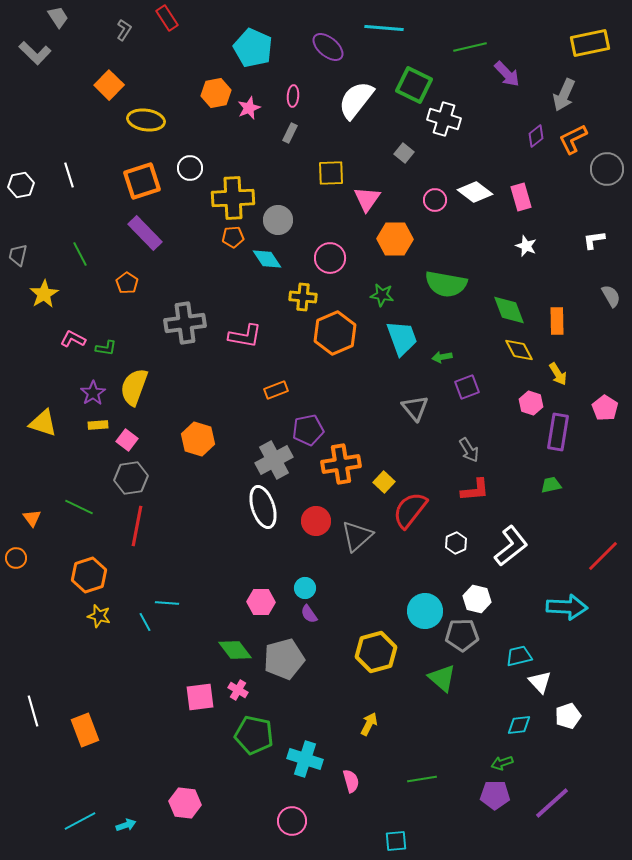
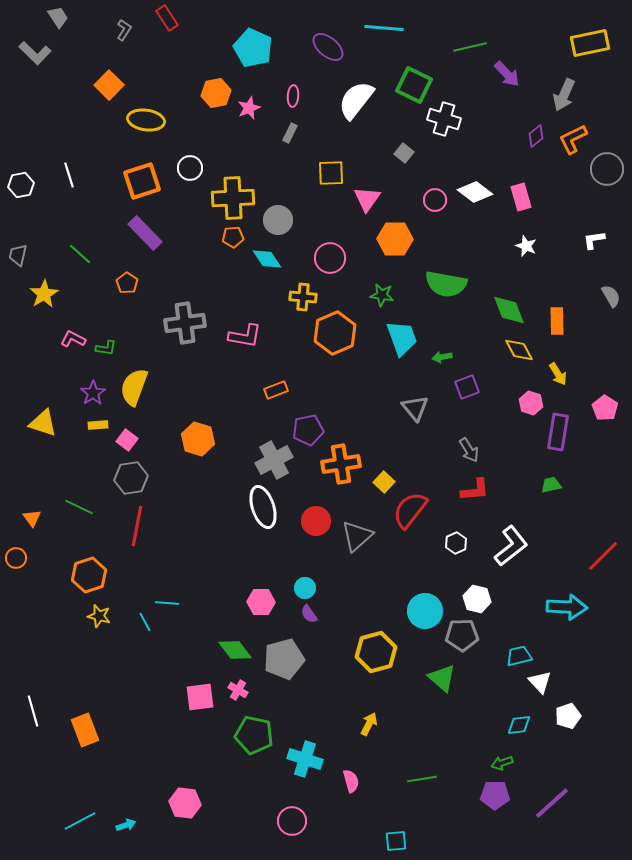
green line at (80, 254): rotated 20 degrees counterclockwise
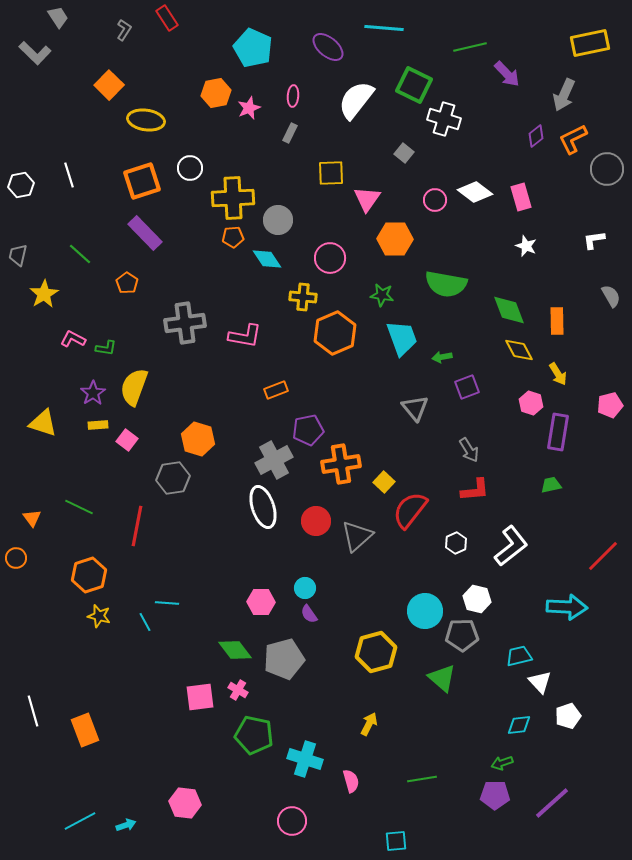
pink pentagon at (605, 408): moved 5 px right, 3 px up; rotated 25 degrees clockwise
gray hexagon at (131, 478): moved 42 px right
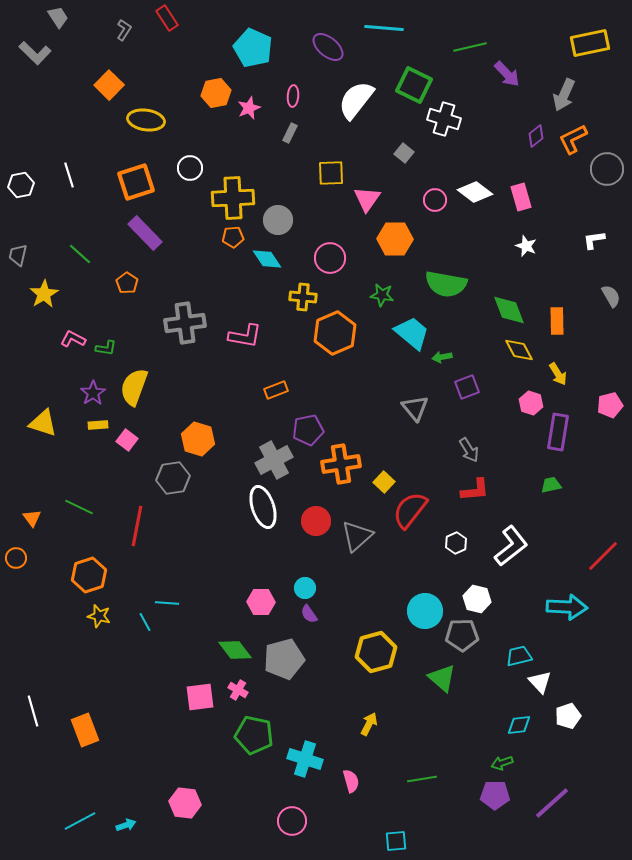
orange square at (142, 181): moved 6 px left, 1 px down
cyan trapezoid at (402, 338): moved 10 px right, 5 px up; rotated 30 degrees counterclockwise
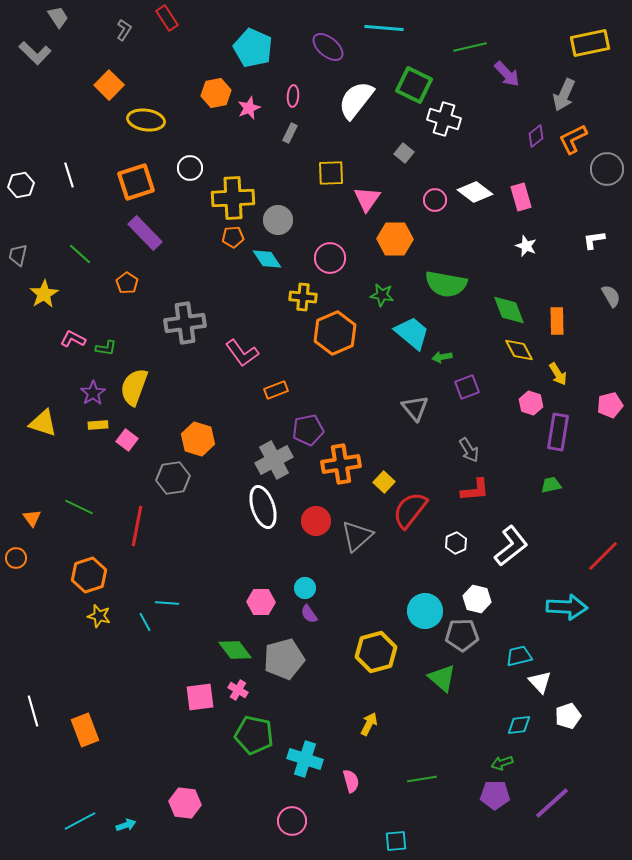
pink L-shape at (245, 336): moved 3 px left, 17 px down; rotated 44 degrees clockwise
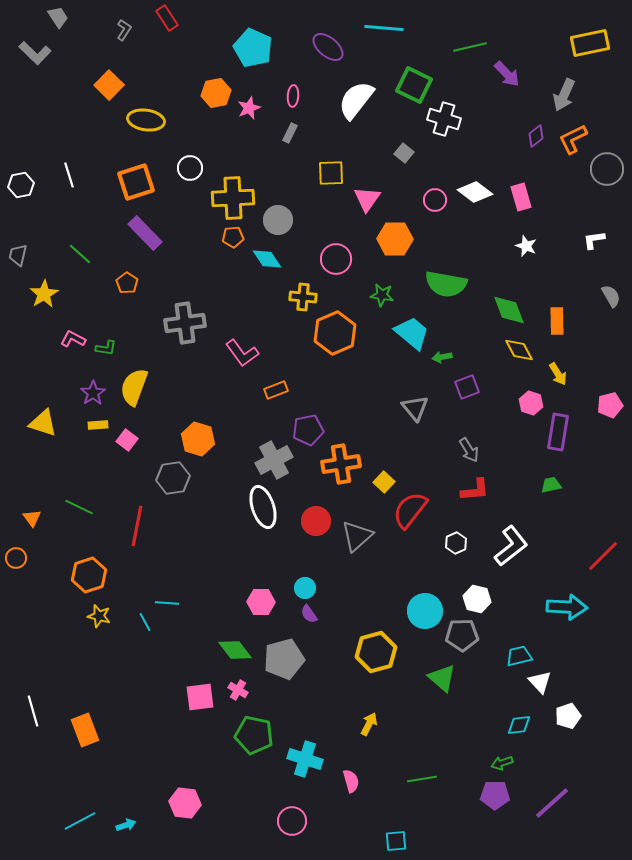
pink circle at (330, 258): moved 6 px right, 1 px down
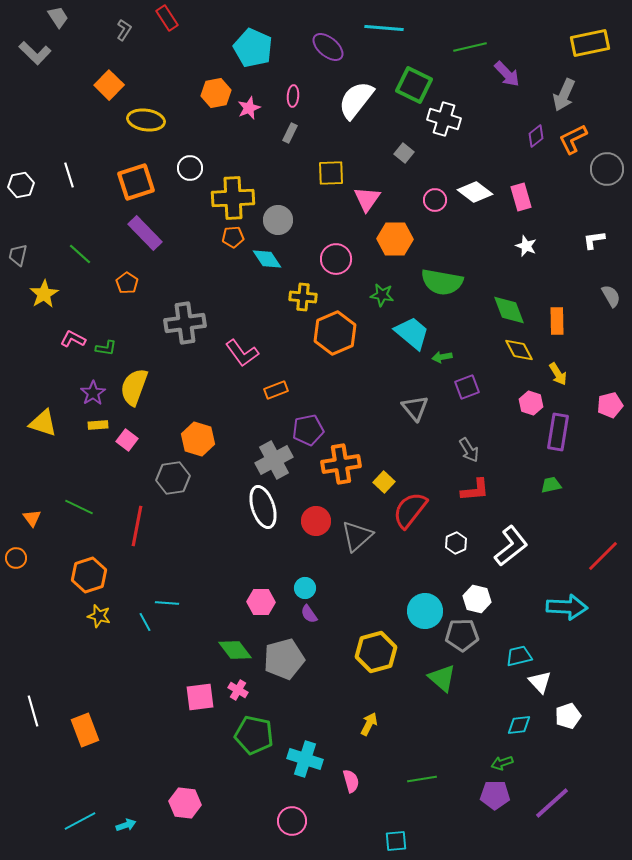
green semicircle at (446, 284): moved 4 px left, 2 px up
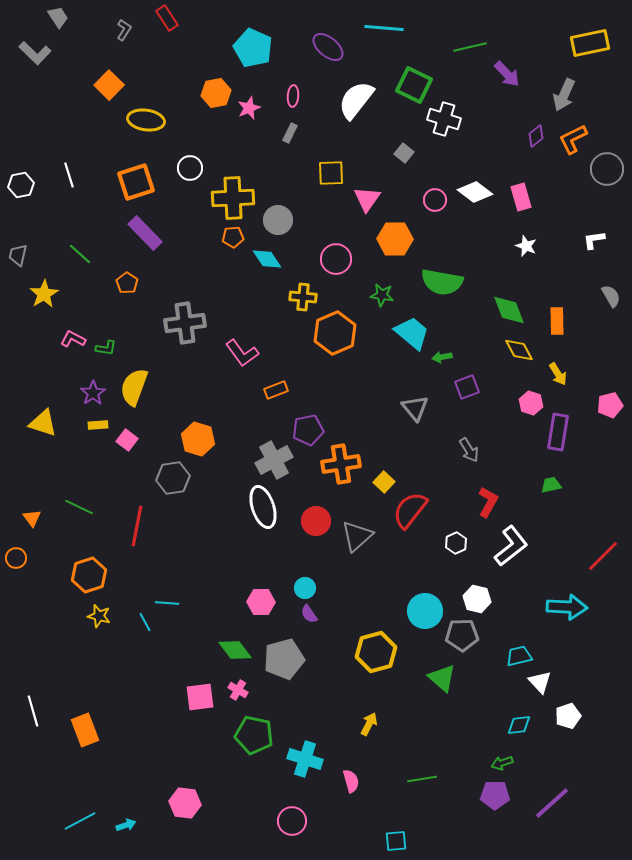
red L-shape at (475, 490): moved 13 px right, 12 px down; rotated 56 degrees counterclockwise
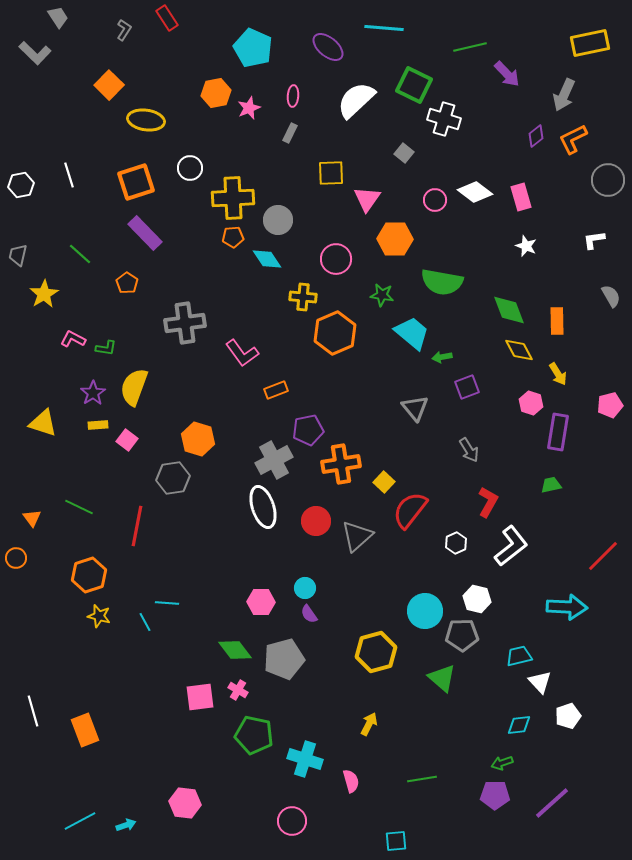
white semicircle at (356, 100): rotated 9 degrees clockwise
gray circle at (607, 169): moved 1 px right, 11 px down
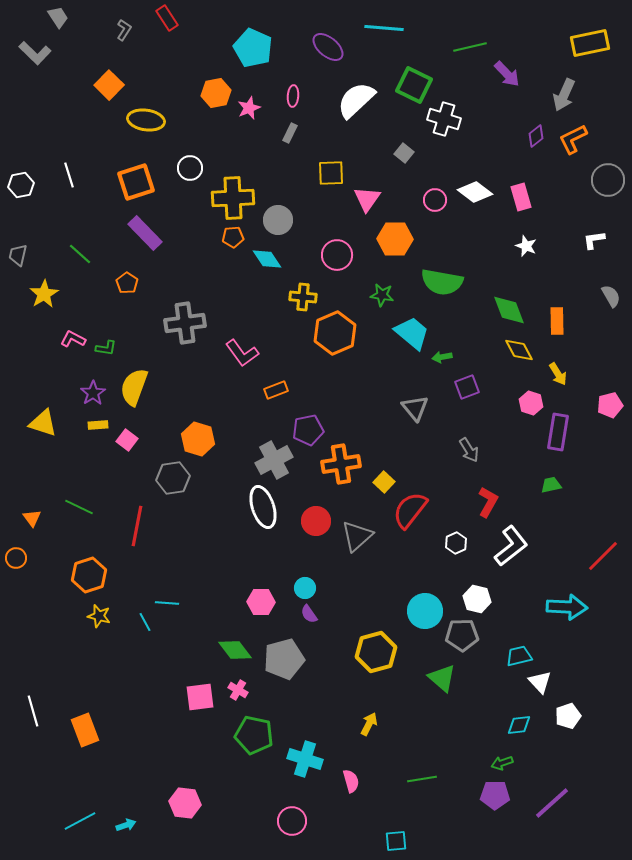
pink circle at (336, 259): moved 1 px right, 4 px up
